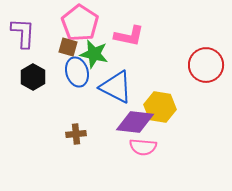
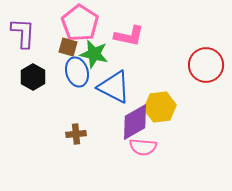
blue triangle: moved 2 px left
yellow hexagon: rotated 16 degrees counterclockwise
purple diamond: rotated 36 degrees counterclockwise
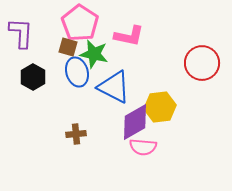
purple L-shape: moved 2 px left
red circle: moved 4 px left, 2 px up
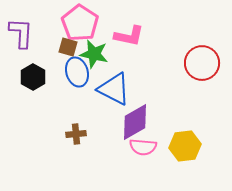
blue triangle: moved 2 px down
yellow hexagon: moved 25 px right, 39 px down
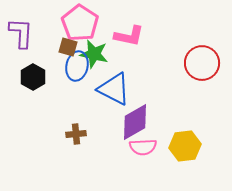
blue ellipse: moved 6 px up; rotated 28 degrees clockwise
pink semicircle: rotated 8 degrees counterclockwise
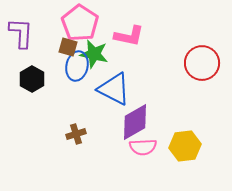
black hexagon: moved 1 px left, 2 px down
brown cross: rotated 12 degrees counterclockwise
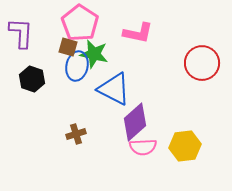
pink L-shape: moved 9 px right, 3 px up
black hexagon: rotated 10 degrees counterclockwise
purple diamond: rotated 12 degrees counterclockwise
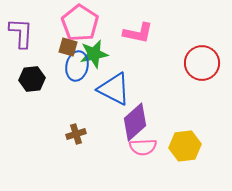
green star: rotated 24 degrees counterclockwise
black hexagon: rotated 25 degrees counterclockwise
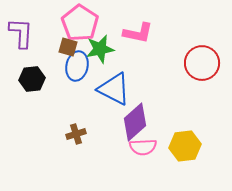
green star: moved 6 px right, 5 px up
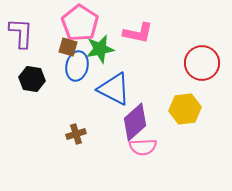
black hexagon: rotated 15 degrees clockwise
yellow hexagon: moved 37 px up
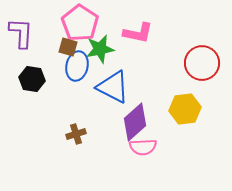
blue triangle: moved 1 px left, 2 px up
